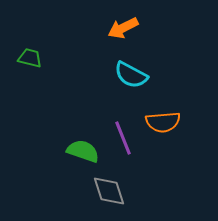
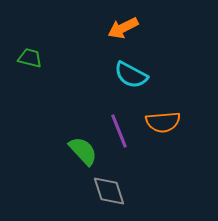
purple line: moved 4 px left, 7 px up
green semicircle: rotated 28 degrees clockwise
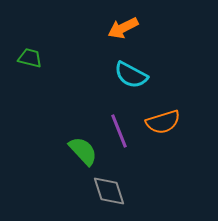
orange semicircle: rotated 12 degrees counterclockwise
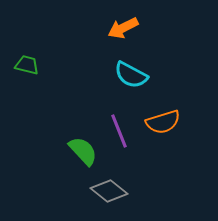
green trapezoid: moved 3 px left, 7 px down
gray diamond: rotated 33 degrees counterclockwise
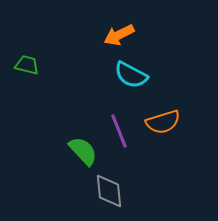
orange arrow: moved 4 px left, 7 px down
gray diamond: rotated 45 degrees clockwise
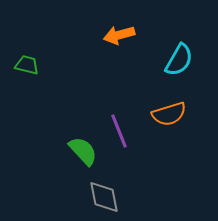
orange arrow: rotated 12 degrees clockwise
cyan semicircle: moved 48 px right, 15 px up; rotated 88 degrees counterclockwise
orange semicircle: moved 6 px right, 8 px up
gray diamond: moved 5 px left, 6 px down; rotated 6 degrees counterclockwise
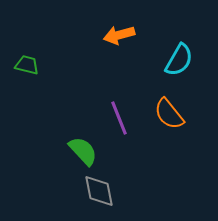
orange semicircle: rotated 68 degrees clockwise
purple line: moved 13 px up
gray diamond: moved 5 px left, 6 px up
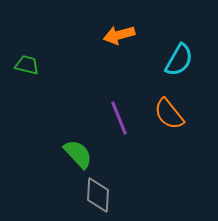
green semicircle: moved 5 px left, 3 px down
gray diamond: moved 1 px left, 4 px down; rotated 15 degrees clockwise
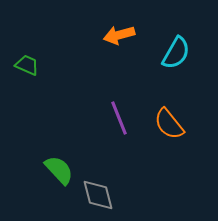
cyan semicircle: moved 3 px left, 7 px up
green trapezoid: rotated 10 degrees clockwise
orange semicircle: moved 10 px down
green semicircle: moved 19 px left, 16 px down
gray diamond: rotated 18 degrees counterclockwise
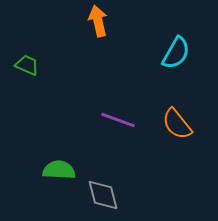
orange arrow: moved 21 px left, 14 px up; rotated 92 degrees clockwise
purple line: moved 1 px left, 2 px down; rotated 48 degrees counterclockwise
orange semicircle: moved 8 px right
green semicircle: rotated 44 degrees counterclockwise
gray diamond: moved 5 px right
